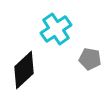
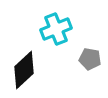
cyan cross: rotated 12 degrees clockwise
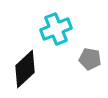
black diamond: moved 1 px right, 1 px up
